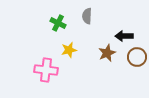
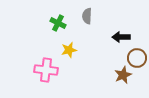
black arrow: moved 3 px left, 1 px down
brown star: moved 16 px right, 22 px down
brown circle: moved 1 px down
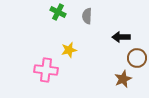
green cross: moved 11 px up
brown star: moved 4 px down
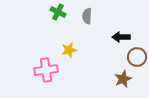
brown circle: moved 1 px up
pink cross: rotated 15 degrees counterclockwise
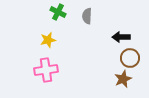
yellow star: moved 21 px left, 10 px up
brown circle: moved 7 px left, 1 px down
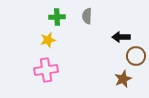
green cross: moved 1 px left, 5 px down; rotated 28 degrees counterclockwise
brown circle: moved 6 px right, 2 px up
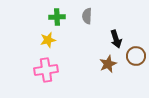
black arrow: moved 5 px left, 2 px down; rotated 108 degrees counterclockwise
brown star: moved 15 px left, 15 px up
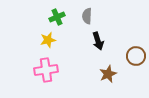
green cross: rotated 21 degrees counterclockwise
black arrow: moved 18 px left, 2 px down
brown star: moved 10 px down
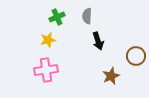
brown star: moved 3 px right, 2 px down
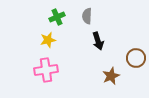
brown circle: moved 2 px down
